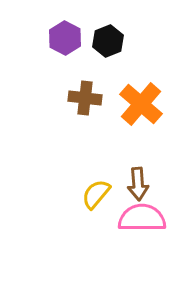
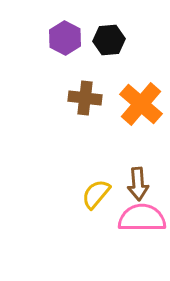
black hexagon: moved 1 px right, 1 px up; rotated 16 degrees clockwise
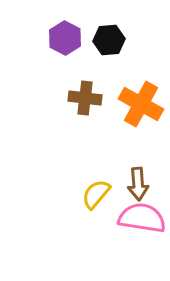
orange cross: rotated 12 degrees counterclockwise
pink semicircle: rotated 9 degrees clockwise
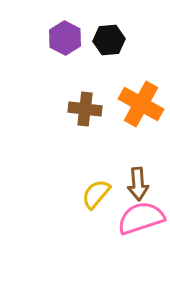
brown cross: moved 11 px down
pink semicircle: moved 1 px left; rotated 27 degrees counterclockwise
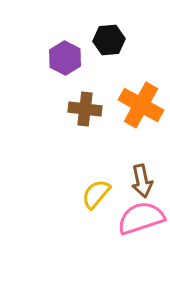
purple hexagon: moved 20 px down
orange cross: moved 1 px down
brown arrow: moved 4 px right, 3 px up; rotated 8 degrees counterclockwise
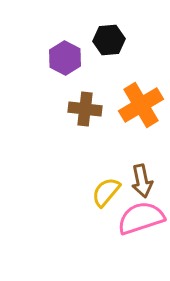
orange cross: rotated 30 degrees clockwise
yellow semicircle: moved 10 px right, 2 px up
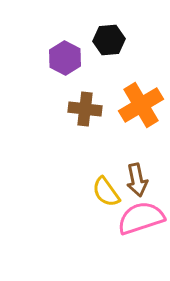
brown arrow: moved 5 px left, 1 px up
yellow semicircle: rotated 76 degrees counterclockwise
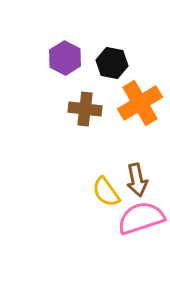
black hexagon: moved 3 px right, 23 px down; rotated 16 degrees clockwise
orange cross: moved 1 px left, 2 px up
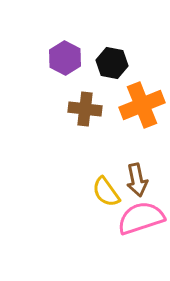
orange cross: moved 2 px right, 2 px down; rotated 9 degrees clockwise
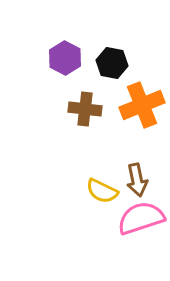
yellow semicircle: moved 4 px left, 1 px up; rotated 28 degrees counterclockwise
